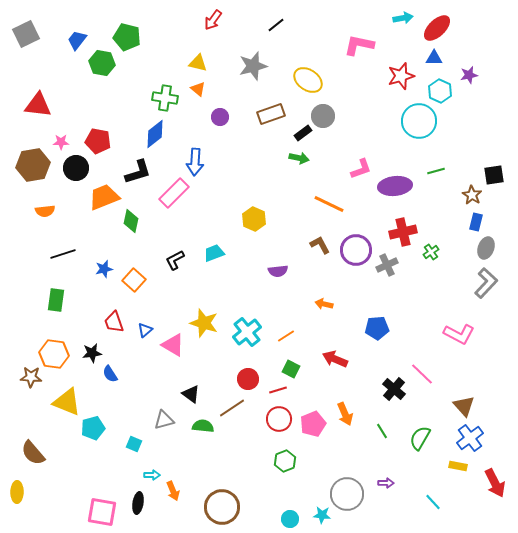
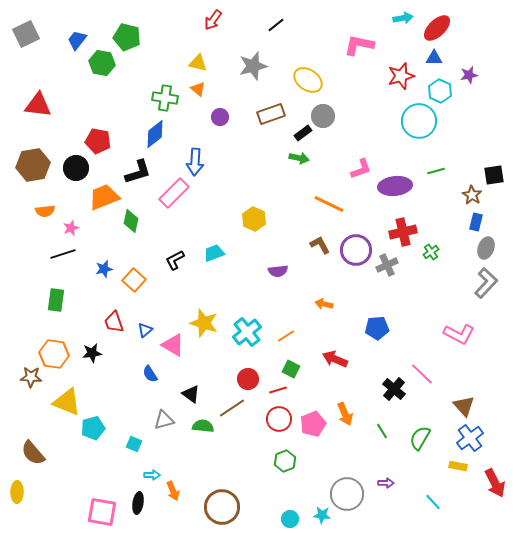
pink star at (61, 142): moved 10 px right, 86 px down; rotated 21 degrees counterclockwise
blue semicircle at (110, 374): moved 40 px right
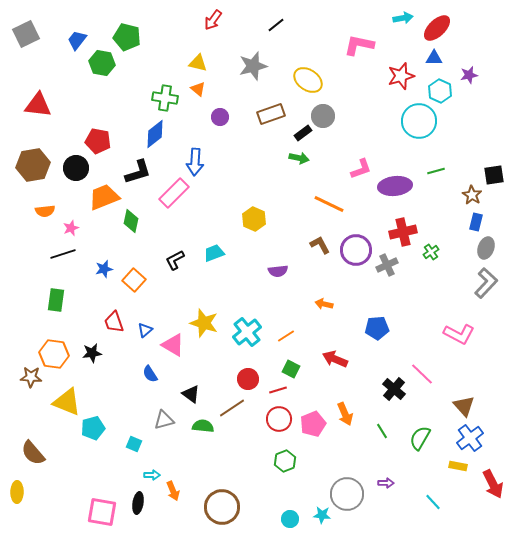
red arrow at (495, 483): moved 2 px left, 1 px down
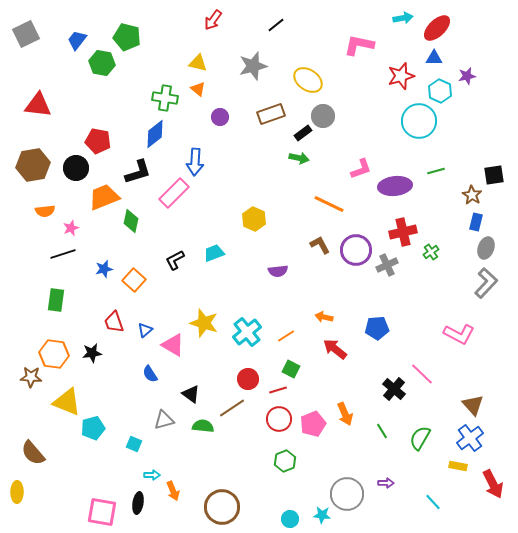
purple star at (469, 75): moved 2 px left, 1 px down
orange arrow at (324, 304): moved 13 px down
red arrow at (335, 359): moved 10 px up; rotated 15 degrees clockwise
brown triangle at (464, 406): moved 9 px right, 1 px up
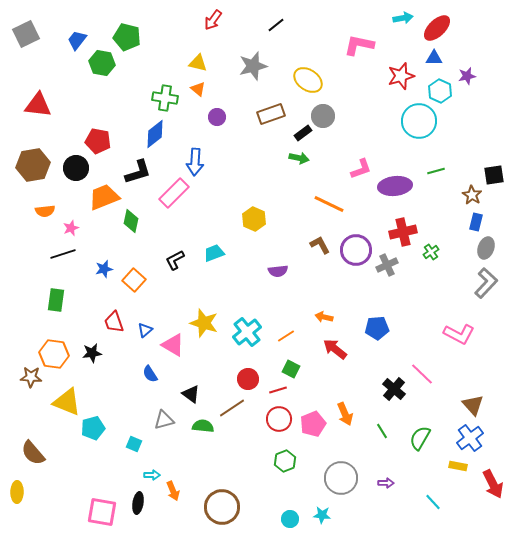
purple circle at (220, 117): moved 3 px left
gray circle at (347, 494): moved 6 px left, 16 px up
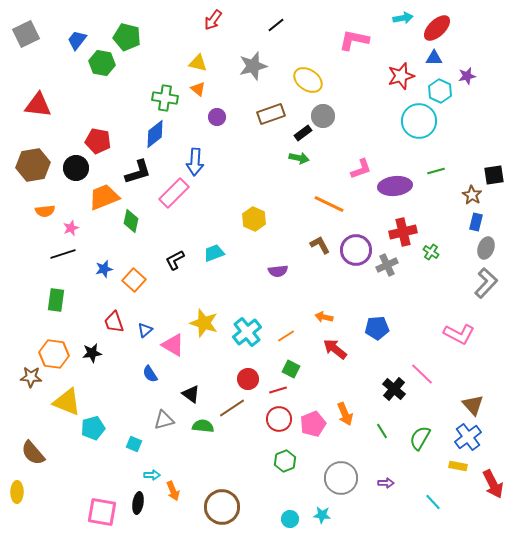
pink L-shape at (359, 45): moved 5 px left, 5 px up
green cross at (431, 252): rotated 21 degrees counterclockwise
blue cross at (470, 438): moved 2 px left, 1 px up
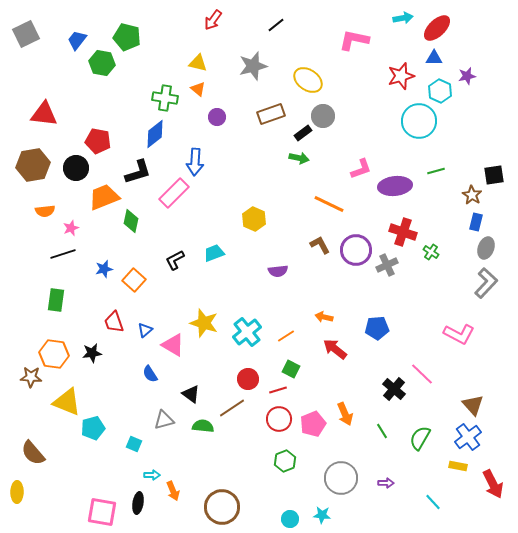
red triangle at (38, 105): moved 6 px right, 9 px down
red cross at (403, 232): rotated 32 degrees clockwise
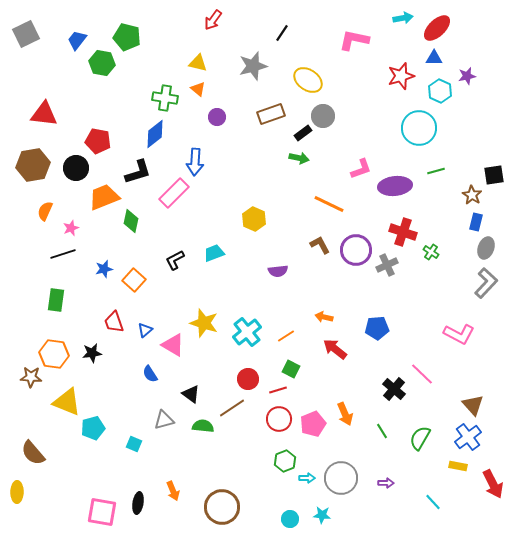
black line at (276, 25): moved 6 px right, 8 px down; rotated 18 degrees counterclockwise
cyan circle at (419, 121): moved 7 px down
orange semicircle at (45, 211): rotated 120 degrees clockwise
cyan arrow at (152, 475): moved 155 px right, 3 px down
